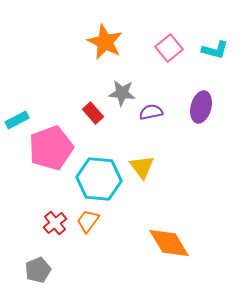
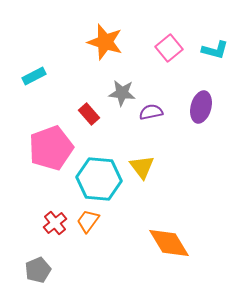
orange star: rotated 9 degrees counterclockwise
red rectangle: moved 4 px left, 1 px down
cyan rectangle: moved 17 px right, 44 px up
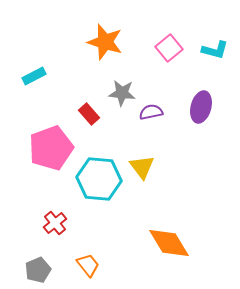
orange trapezoid: moved 44 px down; rotated 105 degrees clockwise
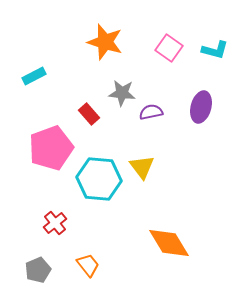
pink square: rotated 16 degrees counterclockwise
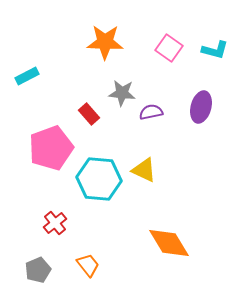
orange star: rotated 15 degrees counterclockwise
cyan rectangle: moved 7 px left
yellow triangle: moved 2 px right, 3 px down; rotated 28 degrees counterclockwise
